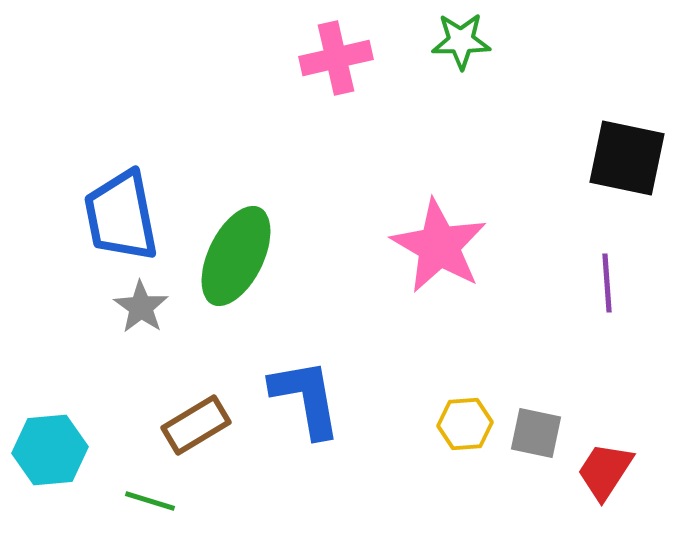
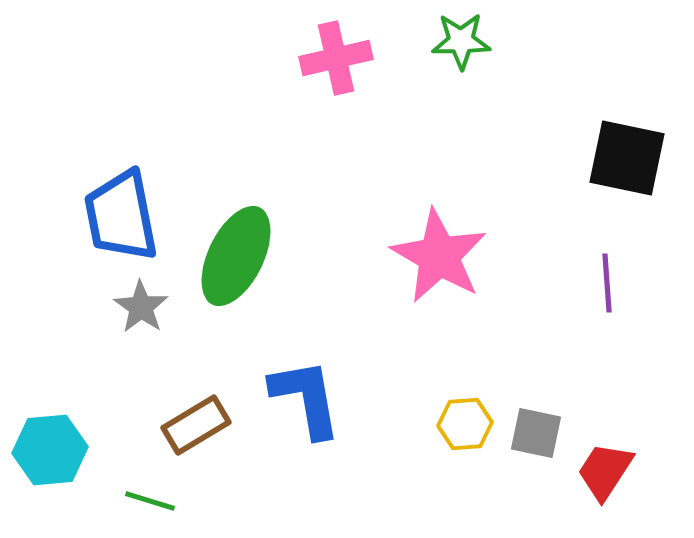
pink star: moved 10 px down
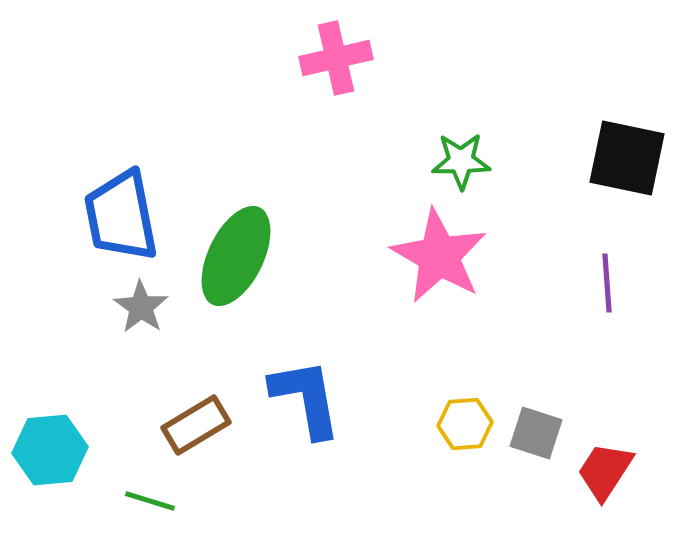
green star: moved 120 px down
gray square: rotated 6 degrees clockwise
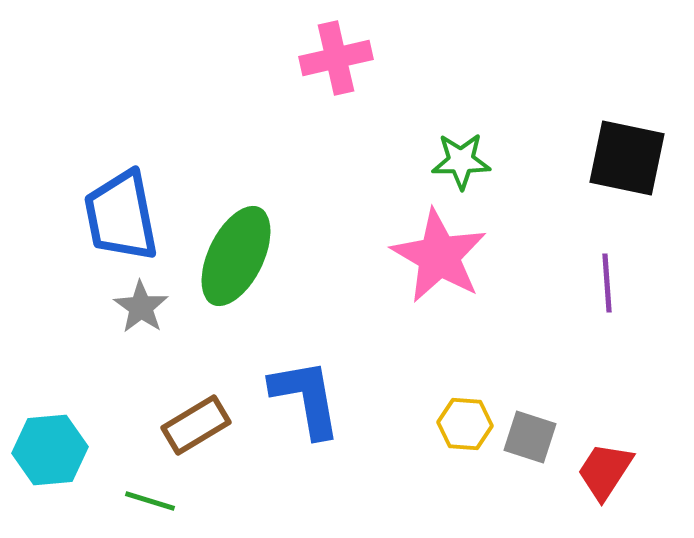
yellow hexagon: rotated 8 degrees clockwise
gray square: moved 6 px left, 4 px down
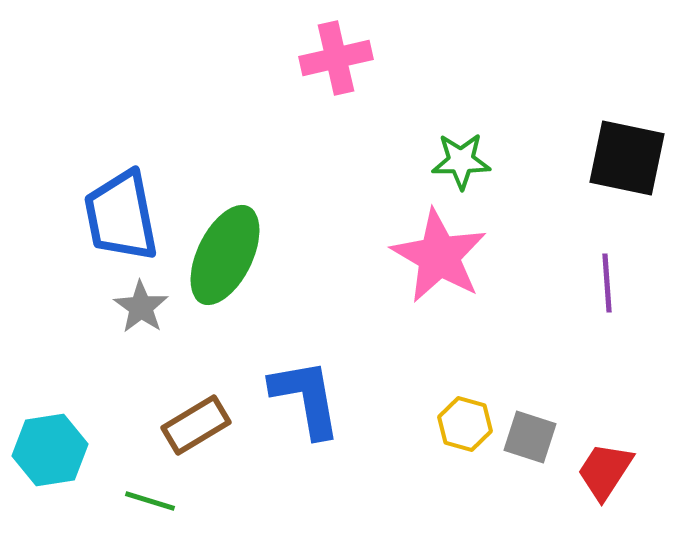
green ellipse: moved 11 px left, 1 px up
yellow hexagon: rotated 12 degrees clockwise
cyan hexagon: rotated 4 degrees counterclockwise
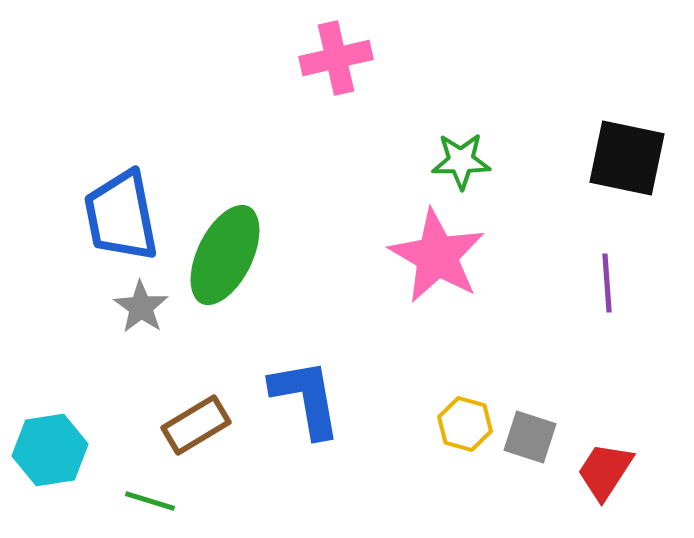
pink star: moved 2 px left
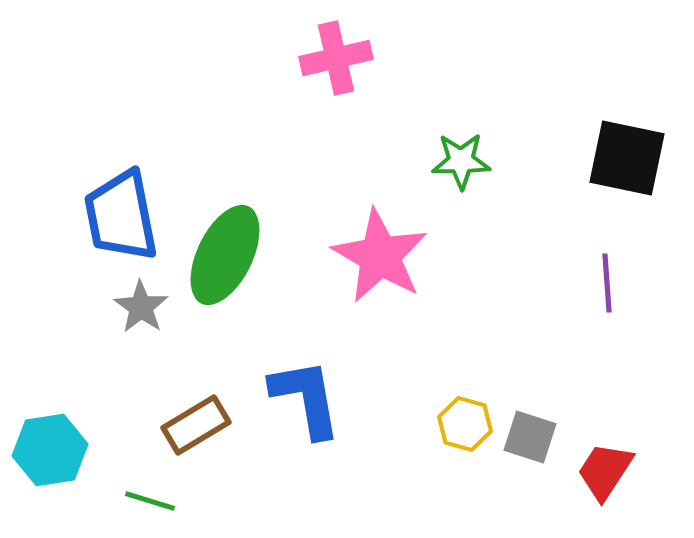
pink star: moved 57 px left
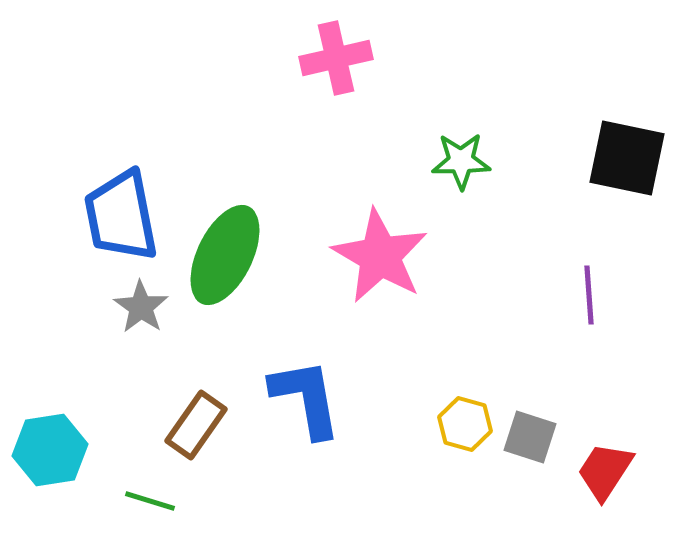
purple line: moved 18 px left, 12 px down
brown rectangle: rotated 24 degrees counterclockwise
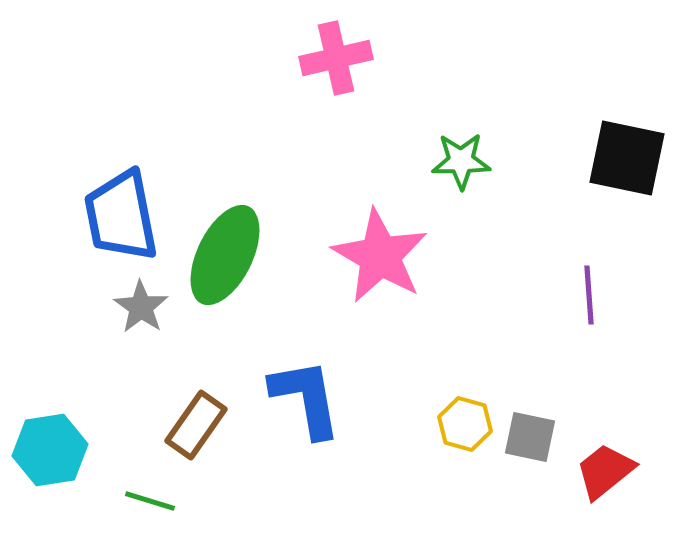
gray square: rotated 6 degrees counterclockwise
red trapezoid: rotated 18 degrees clockwise
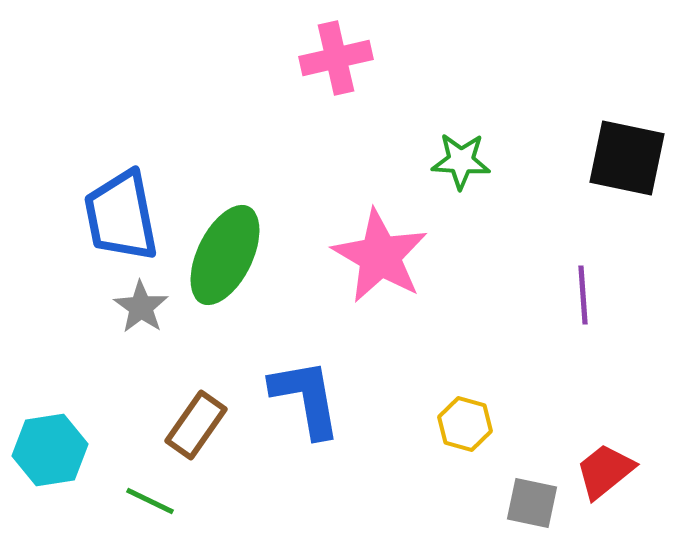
green star: rotated 4 degrees clockwise
purple line: moved 6 px left
gray square: moved 2 px right, 66 px down
green line: rotated 9 degrees clockwise
